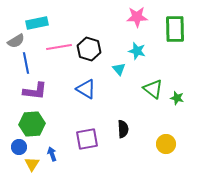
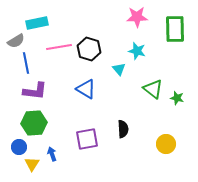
green hexagon: moved 2 px right, 1 px up
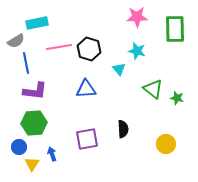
blue triangle: rotated 35 degrees counterclockwise
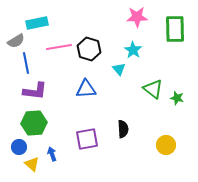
cyan star: moved 4 px left, 1 px up; rotated 18 degrees clockwise
yellow circle: moved 1 px down
yellow triangle: rotated 21 degrees counterclockwise
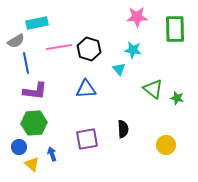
cyan star: rotated 24 degrees counterclockwise
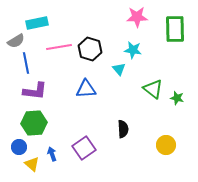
black hexagon: moved 1 px right
purple square: moved 3 px left, 9 px down; rotated 25 degrees counterclockwise
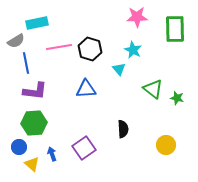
cyan star: rotated 18 degrees clockwise
